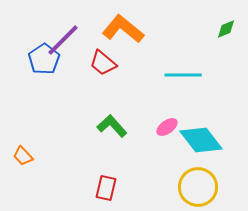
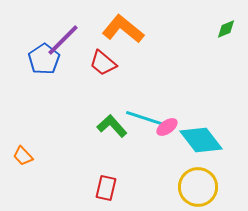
cyan line: moved 39 px left, 43 px down; rotated 18 degrees clockwise
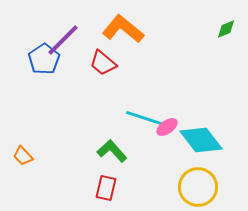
green L-shape: moved 25 px down
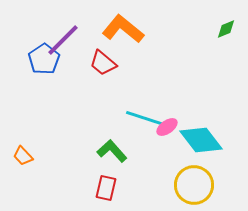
yellow circle: moved 4 px left, 2 px up
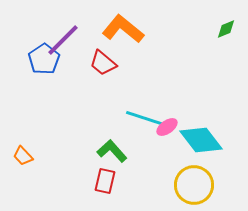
red rectangle: moved 1 px left, 7 px up
